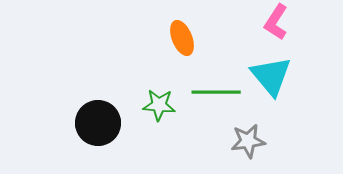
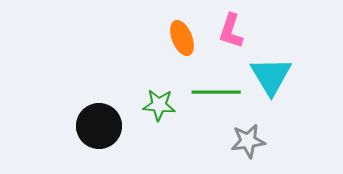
pink L-shape: moved 45 px left, 9 px down; rotated 15 degrees counterclockwise
cyan triangle: rotated 9 degrees clockwise
black circle: moved 1 px right, 3 px down
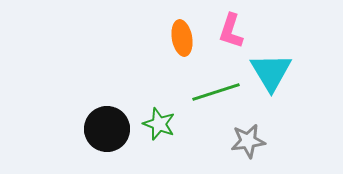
orange ellipse: rotated 12 degrees clockwise
cyan triangle: moved 4 px up
green line: rotated 18 degrees counterclockwise
green star: moved 19 px down; rotated 16 degrees clockwise
black circle: moved 8 px right, 3 px down
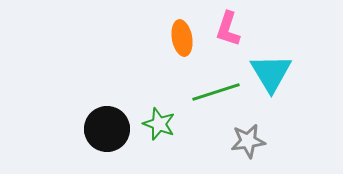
pink L-shape: moved 3 px left, 2 px up
cyan triangle: moved 1 px down
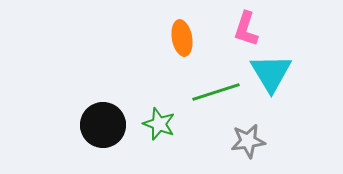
pink L-shape: moved 18 px right
black circle: moved 4 px left, 4 px up
